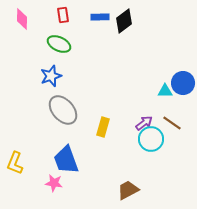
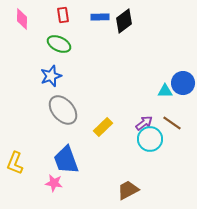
yellow rectangle: rotated 30 degrees clockwise
cyan circle: moved 1 px left
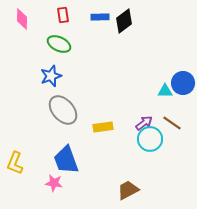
yellow rectangle: rotated 36 degrees clockwise
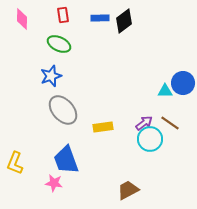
blue rectangle: moved 1 px down
brown line: moved 2 px left
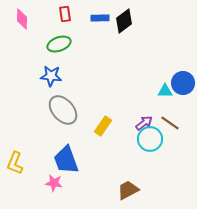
red rectangle: moved 2 px right, 1 px up
green ellipse: rotated 45 degrees counterclockwise
blue star: rotated 25 degrees clockwise
yellow rectangle: moved 1 px up; rotated 48 degrees counterclockwise
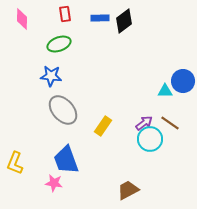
blue circle: moved 2 px up
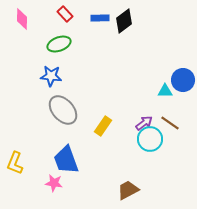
red rectangle: rotated 35 degrees counterclockwise
blue circle: moved 1 px up
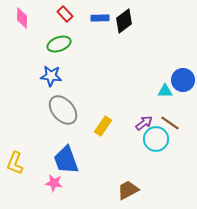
pink diamond: moved 1 px up
cyan circle: moved 6 px right
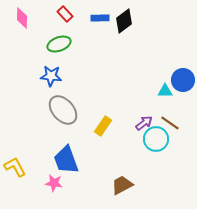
yellow L-shape: moved 4 px down; rotated 130 degrees clockwise
brown trapezoid: moved 6 px left, 5 px up
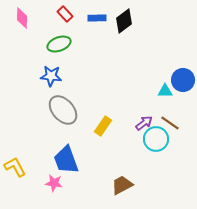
blue rectangle: moved 3 px left
